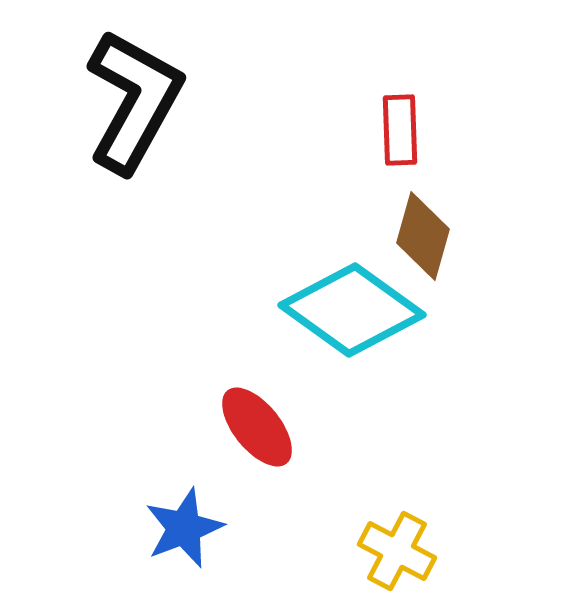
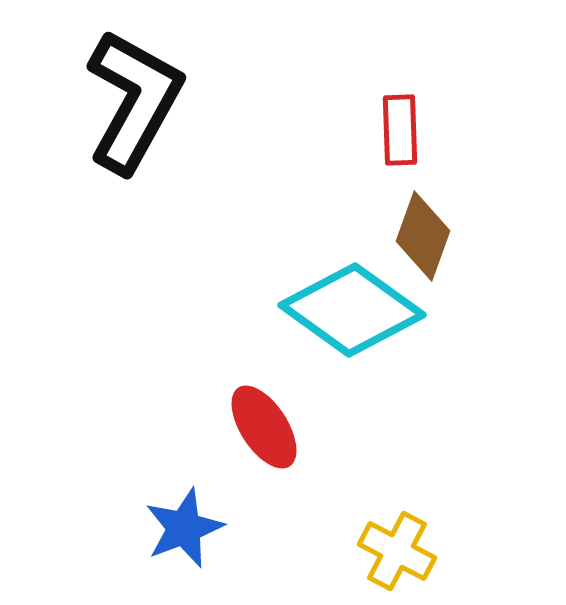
brown diamond: rotated 4 degrees clockwise
red ellipse: moved 7 px right; rotated 6 degrees clockwise
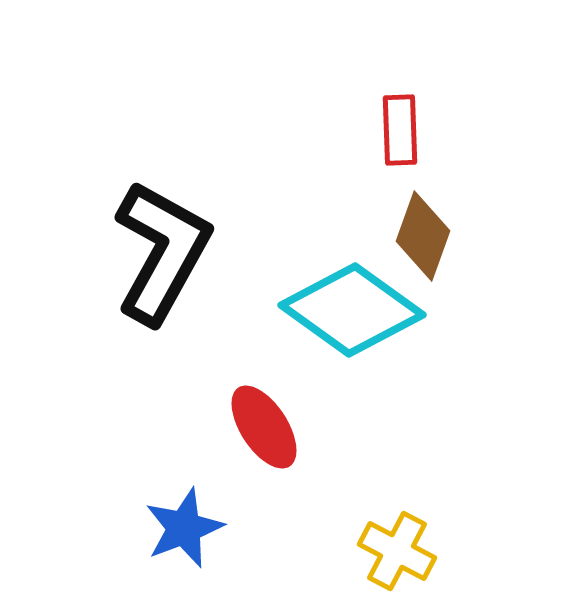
black L-shape: moved 28 px right, 151 px down
